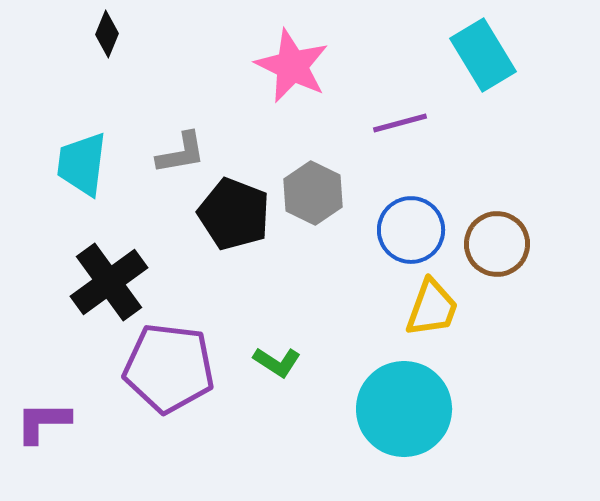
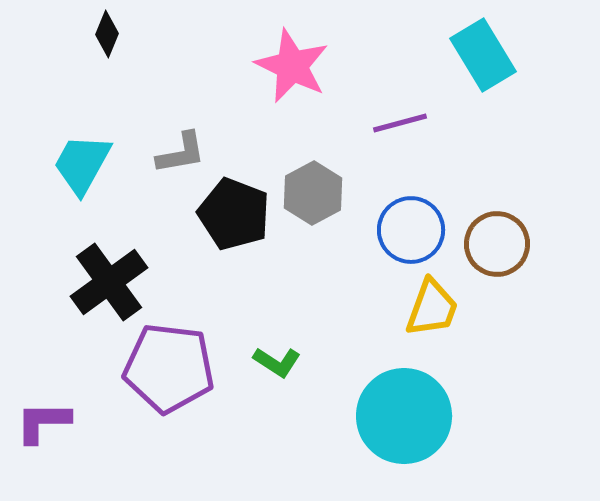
cyan trapezoid: rotated 22 degrees clockwise
gray hexagon: rotated 6 degrees clockwise
cyan circle: moved 7 px down
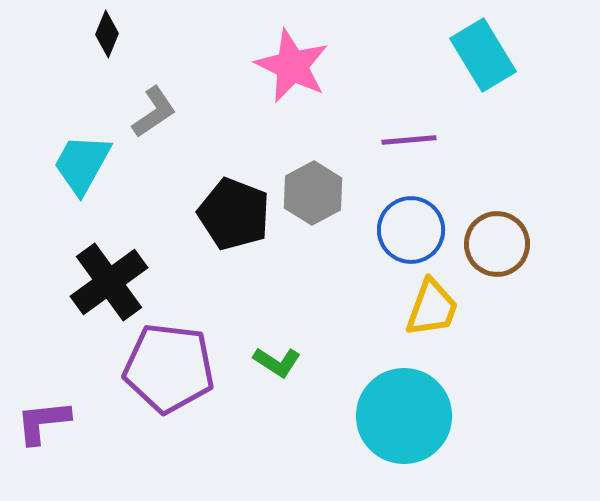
purple line: moved 9 px right, 17 px down; rotated 10 degrees clockwise
gray L-shape: moved 27 px left, 41 px up; rotated 24 degrees counterclockwise
purple L-shape: rotated 6 degrees counterclockwise
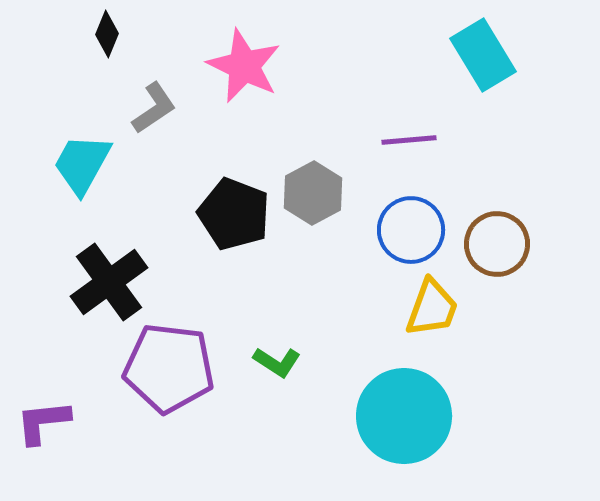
pink star: moved 48 px left
gray L-shape: moved 4 px up
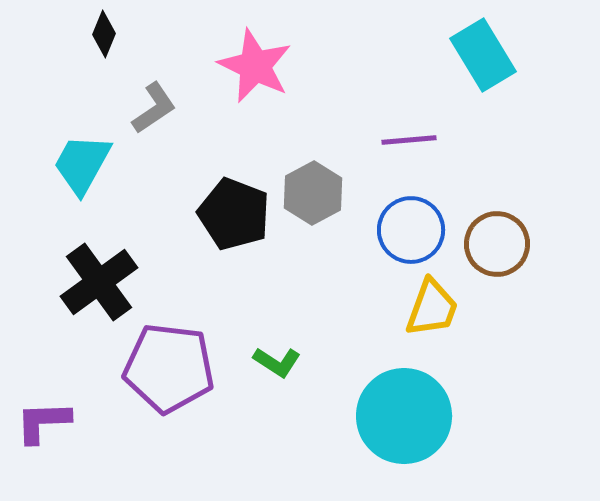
black diamond: moved 3 px left
pink star: moved 11 px right
black cross: moved 10 px left
purple L-shape: rotated 4 degrees clockwise
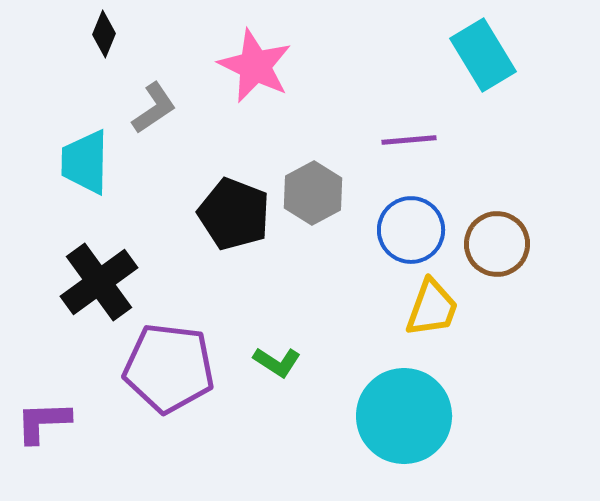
cyan trapezoid: moved 3 px right, 2 px up; rotated 28 degrees counterclockwise
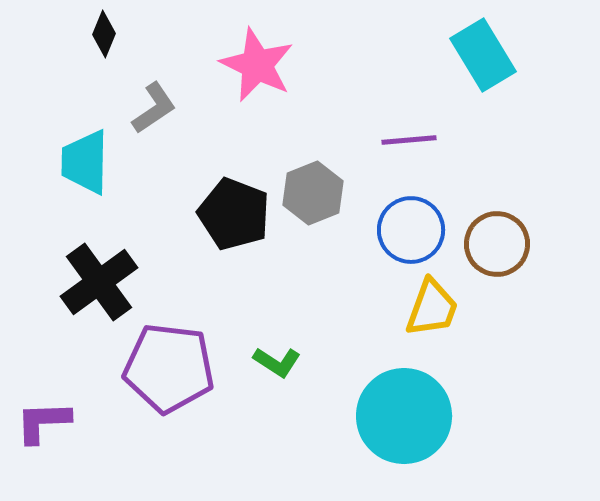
pink star: moved 2 px right, 1 px up
gray hexagon: rotated 6 degrees clockwise
